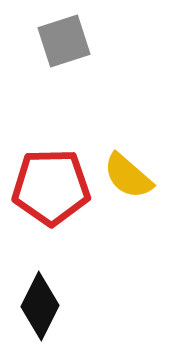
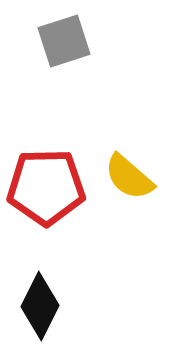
yellow semicircle: moved 1 px right, 1 px down
red pentagon: moved 5 px left
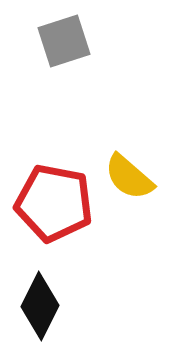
red pentagon: moved 8 px right, 16 px down; rotated 12 degrees clockwise
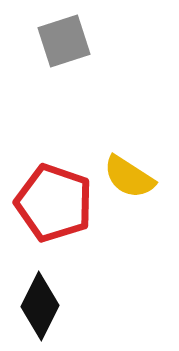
yellow semicircle: rotated 8 degrees counterclockwise
red pentagon: rotated 8 degrees clockwise
